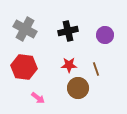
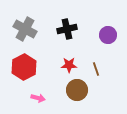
black cross: moved 1 px left, 2 px up
purple circle: moved 3 px right
red hexagon: rotated 25 degrees clockwise
brown circle: moved 1 px left, 2 px down
pink arrow: rotated 24 degrees counterclockwise
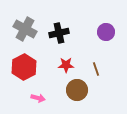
black cross: moved 8 px left, 4 px down
purple circle: moved 2 px left, 3 px up
red star: moved 3 px left
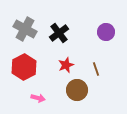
black cross: rotated 24 degrees counterclockwise
red star: rotated 21 degrees counterclockwise
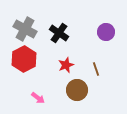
black cross: rotated 18 degrees counterclockwise
red hexagon: moved 8 px up
pink arrow: rotated 24 degrees clockwise
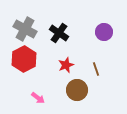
purple circle: moved 2 px left
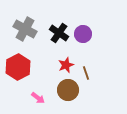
purple circle: moved 21 px left, 2 px down
red hexagon: moved 6 px left, 8 px down
brown line: moved 10 px left, 4 px down
brown circle: moved 9 px left
